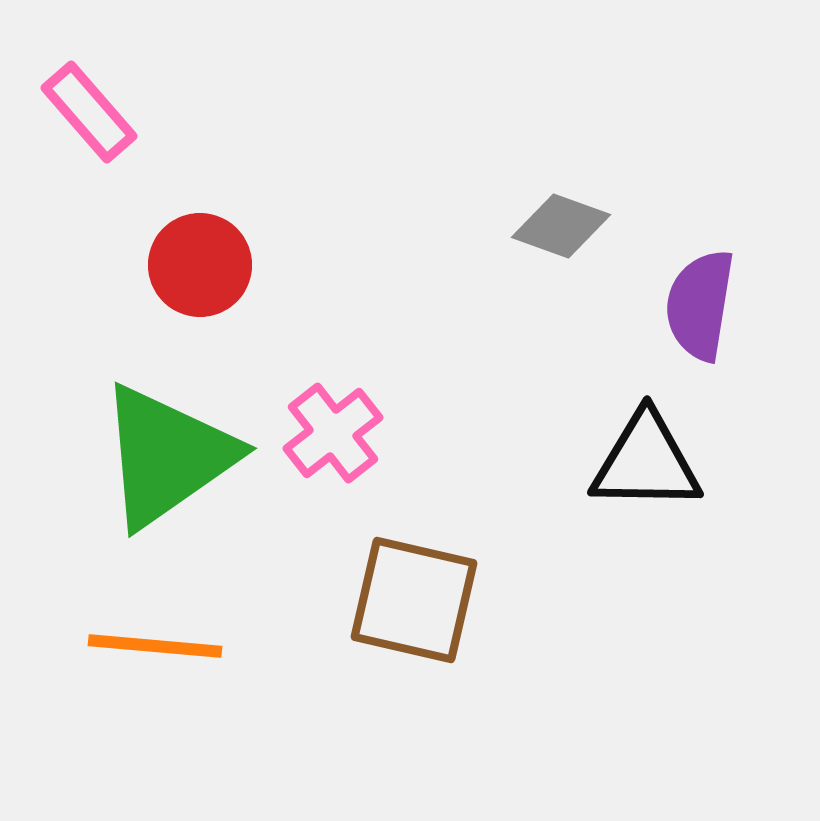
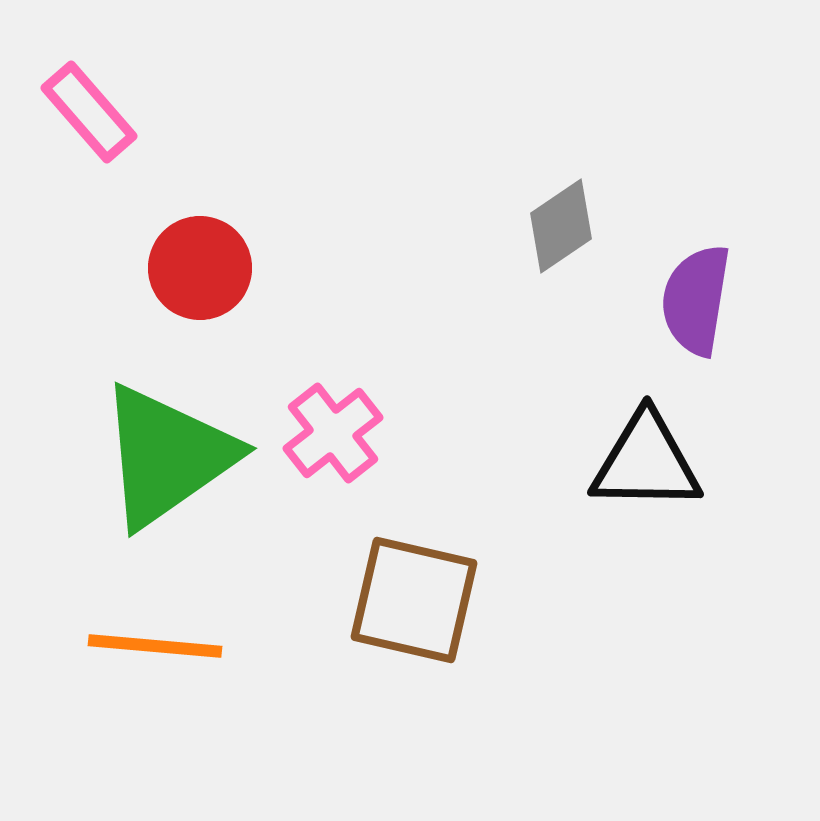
gray diamond: rotated 54 degrees counterclockwise
red circle: moved 3 px down
purple semicircle: moved 4 px left, 5 px up
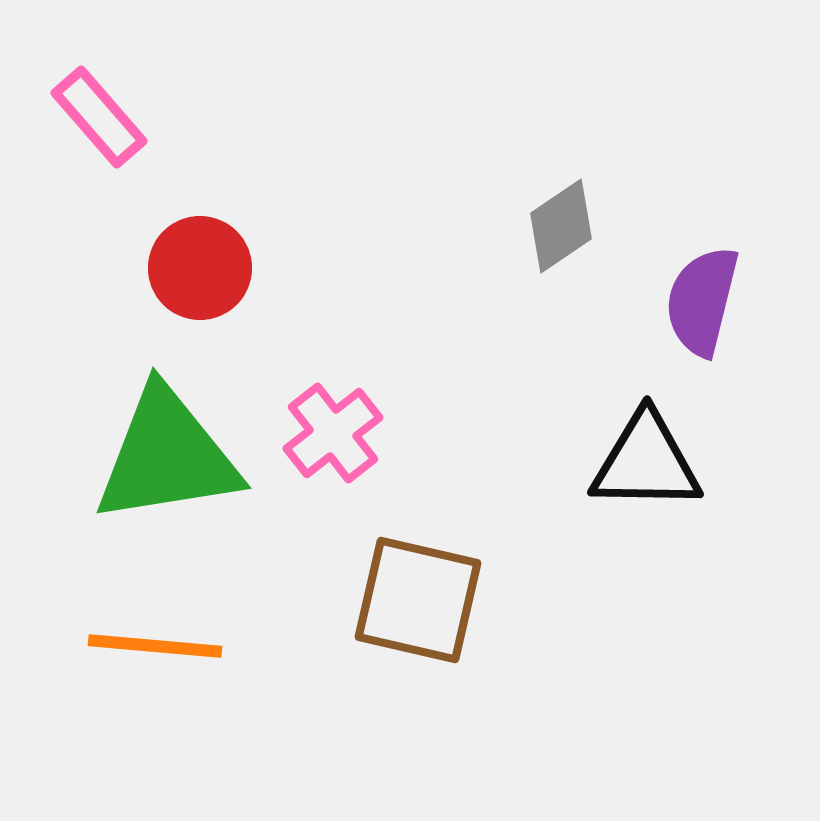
pink rectangle: moved 10 px right, 5 px down
purple semicircle: moved 6 px right, 1 px down; rotated 5 degrees clockwise
green triangle: rotated 26 degrees clockwise
brown square: moved 4 px right
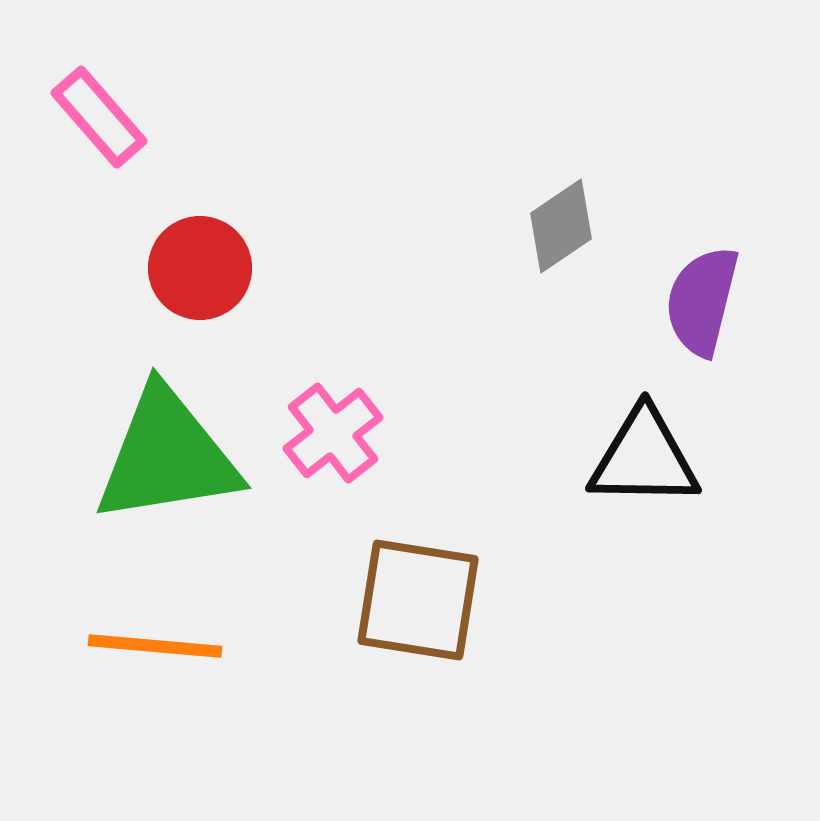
black triangle: moved 2 px left, 4 px up
brown square: rotated 4 degrees counterclockwise
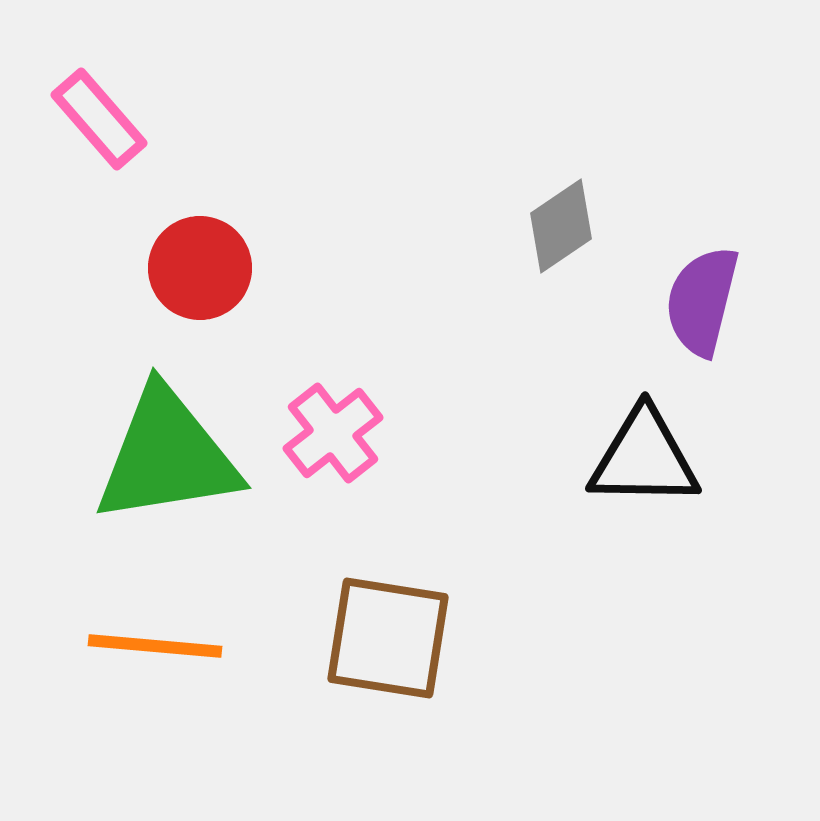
pink rectangle: moved 2 px down
brown square: moved 30 px left, 38 px down
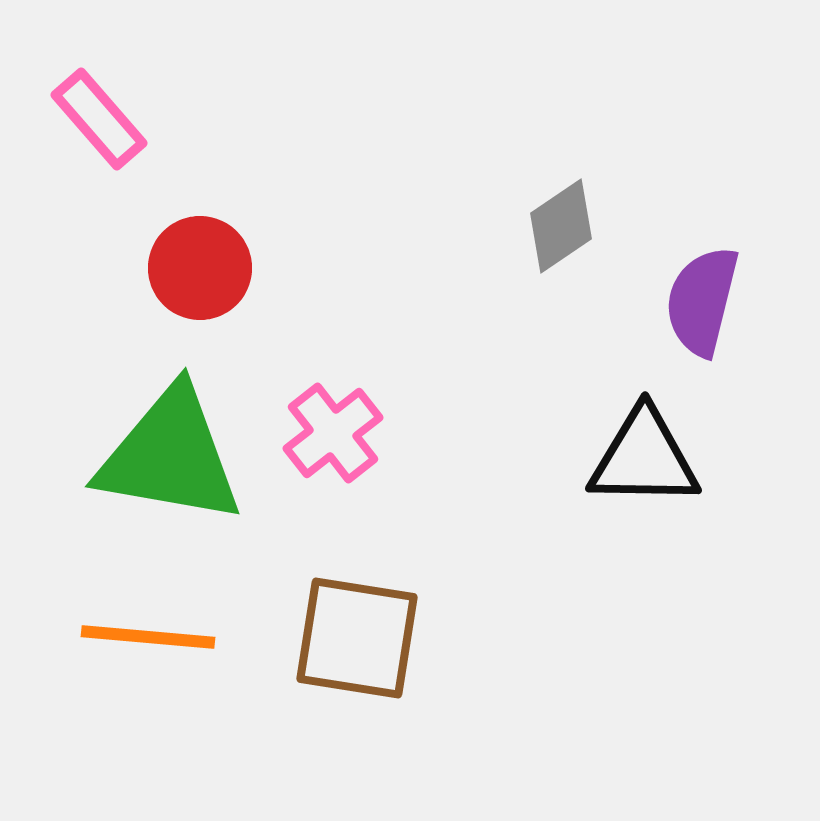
green triangle: moved 3 px right; rotated 19 degrees clockwise
brown square: moved 31 px left
orange line: moved 7 px left, 9 px up
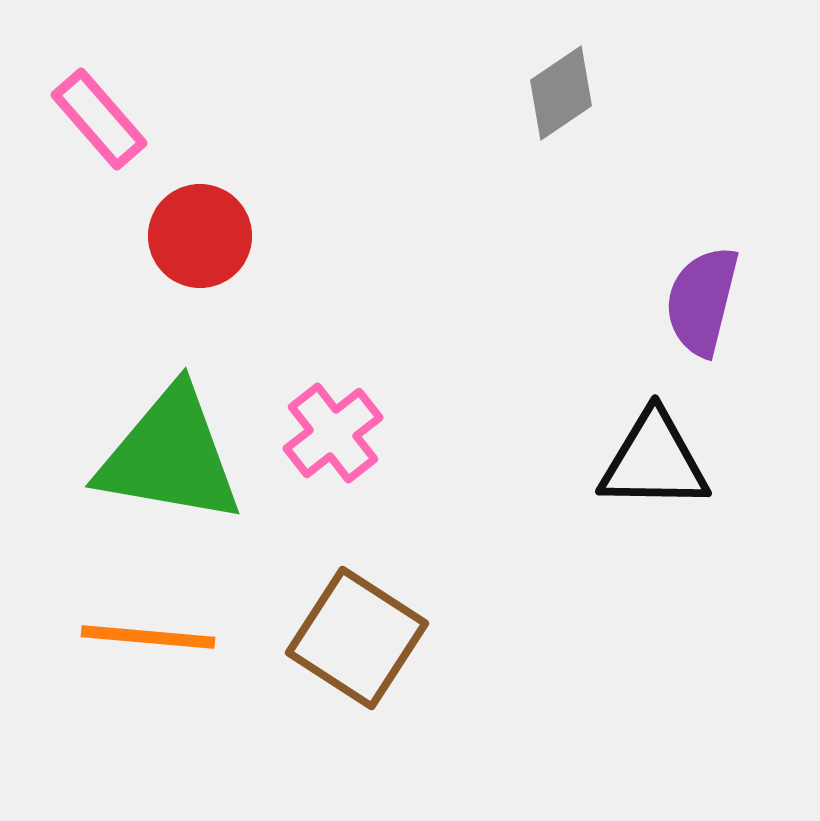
gray diamond: moved 133 px up
red circle: moved 32 px up
black triangle: moved 10 px right, 3 px down
brown square: rotated 24 degrees clockwise
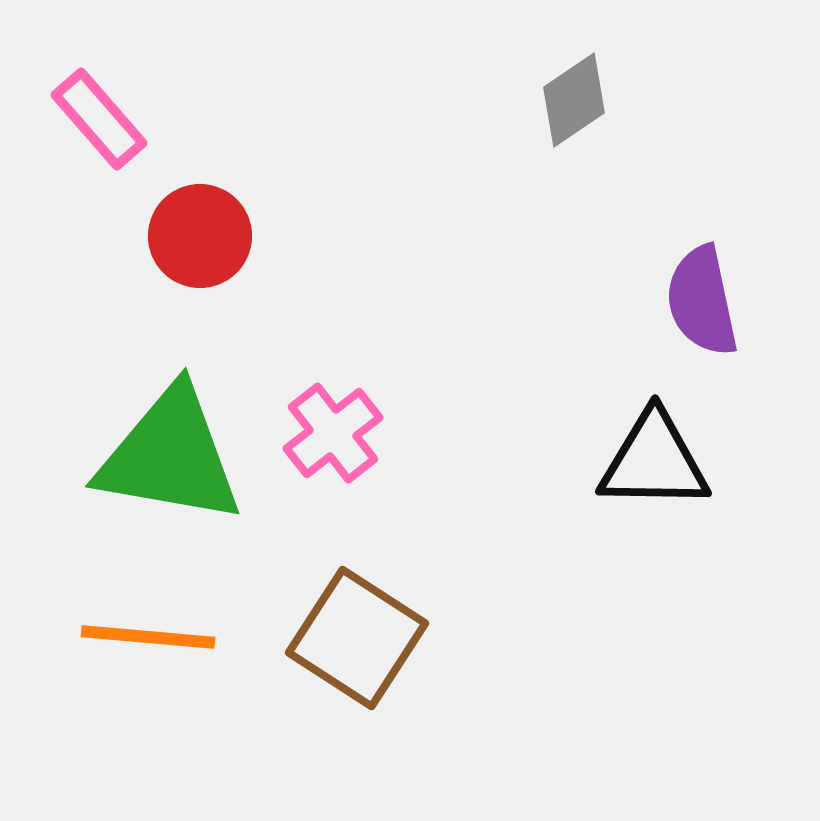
gray diamond: moved 13 px right, 7 px down
purple semicircle: rotated 26 degrees counterclockwise
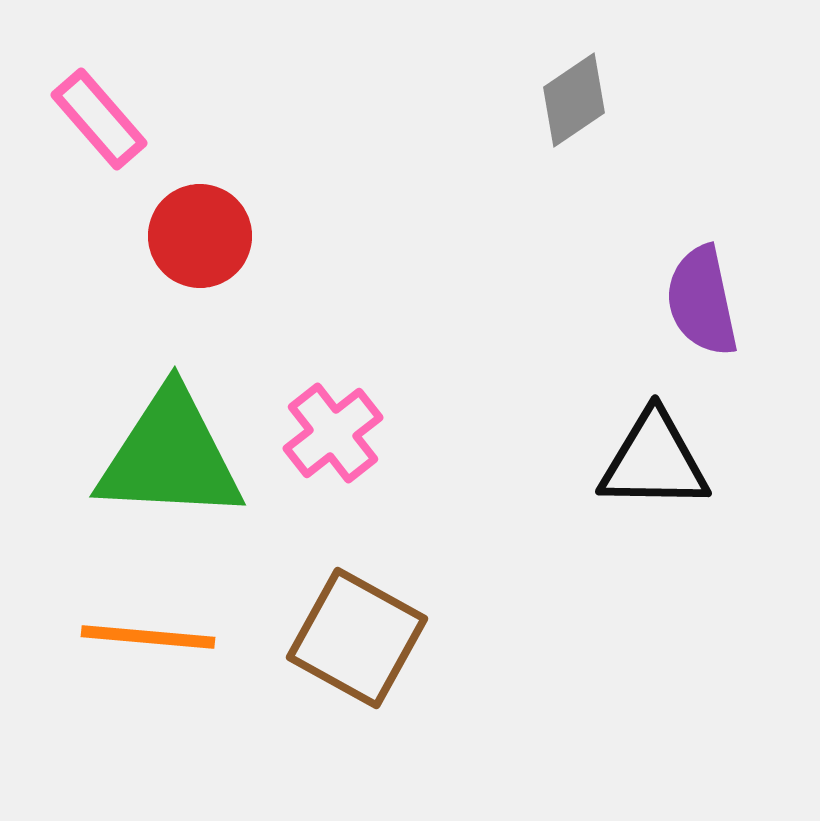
green triangle: rotated 7 degrees counterclockwise
brown square: rotated 4 degrees counterclockwise
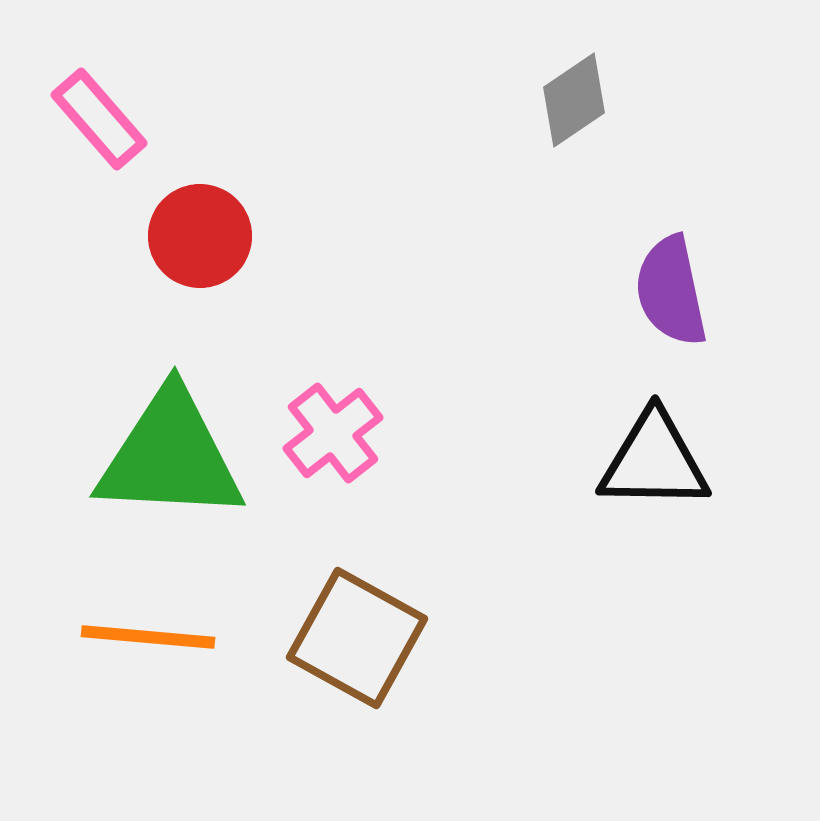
purple semicircle: moved 31 px left, 10 px up
